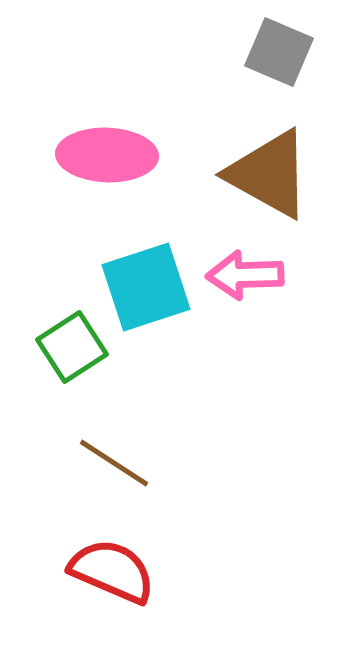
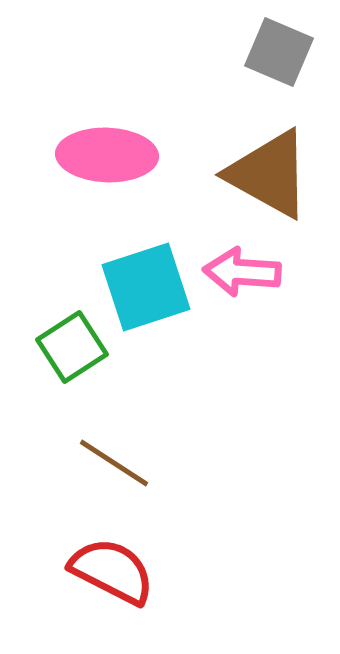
pink arrow: moved 3 px left, 3 px up; rotated 6 degrees clockwise
red semicircle: rotated 4 degrees clockwise
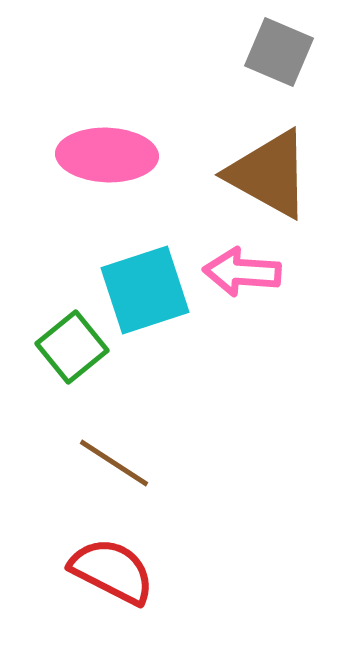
cyan square: moved 1 px left, 3 px down
green square: rotated 6 degrees counterclockwise
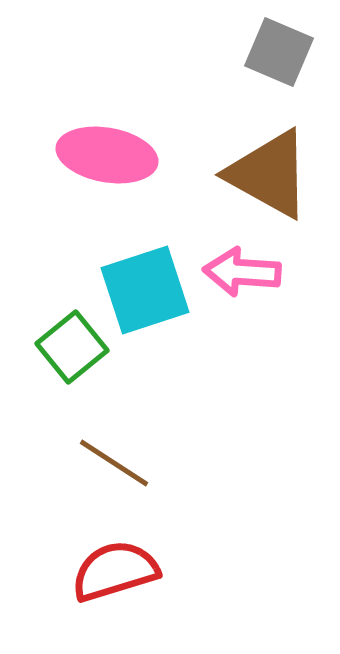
pink ellipse: rotated 8 degrees clockwise
red semicircle: moved 3 px right; rotated 44 degrees counterclockwise
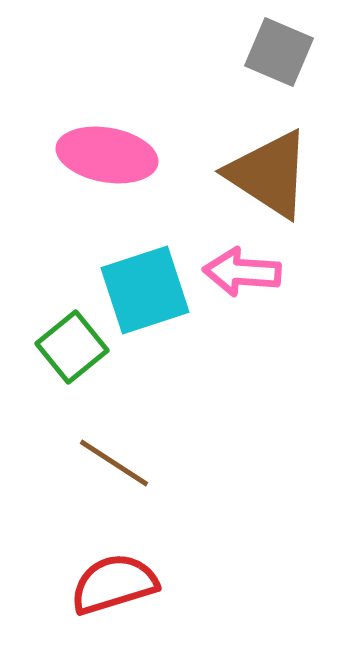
brown triangle: rotated 4 degrees clockwise
red semicircle: moved 1 px left, 13 px down
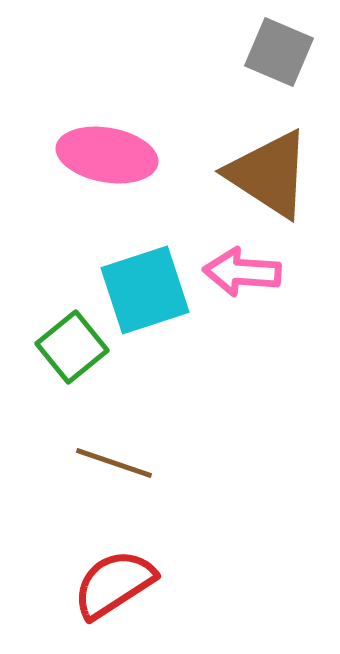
brown line: rotated 14 degrees counterclockwise
red semicircle: rotated 16 degrees counterclockwise
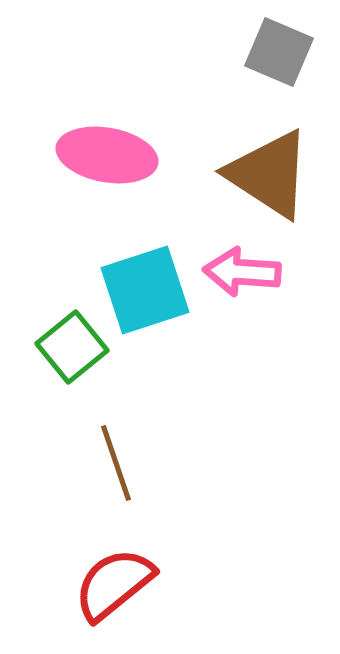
brown line: moved 2 px right; rotated 52 degrees clockwise
red semicircle: rotated 6 degrees counterclockwise
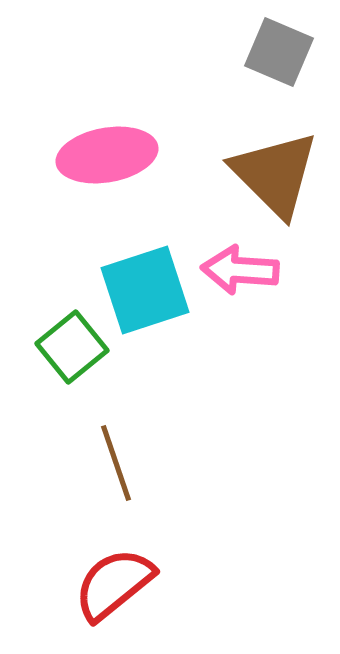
pink ellipse: rotated 20 degrees counterclockwise
brown triangle: moved 6 px right; rotated 12 degrees clockwise
pink arrow: moved 2 px left, 2 px up
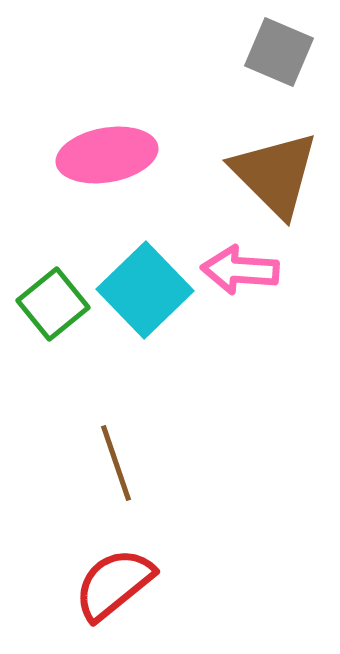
cyan square: rotated 26 degrees counterclockwise
green square: moved 19 px left, 43 px up
